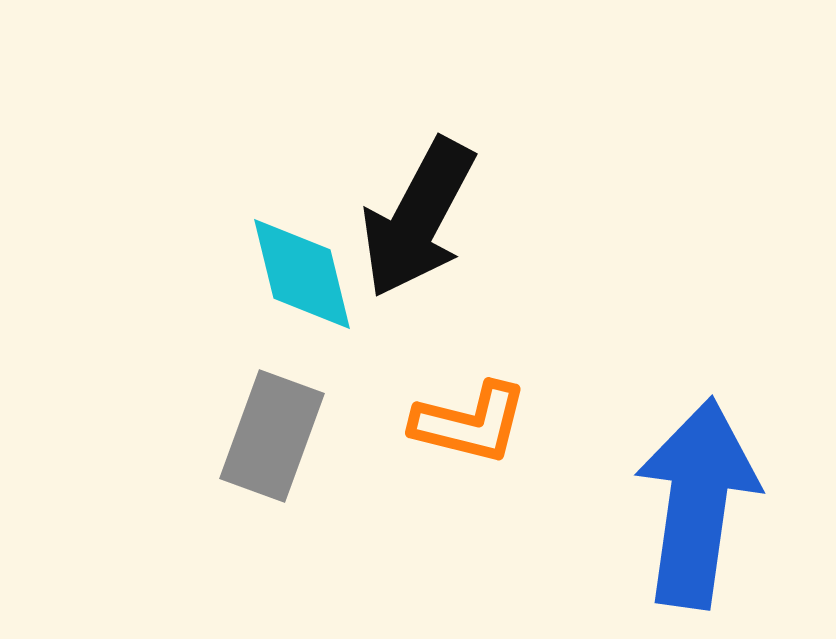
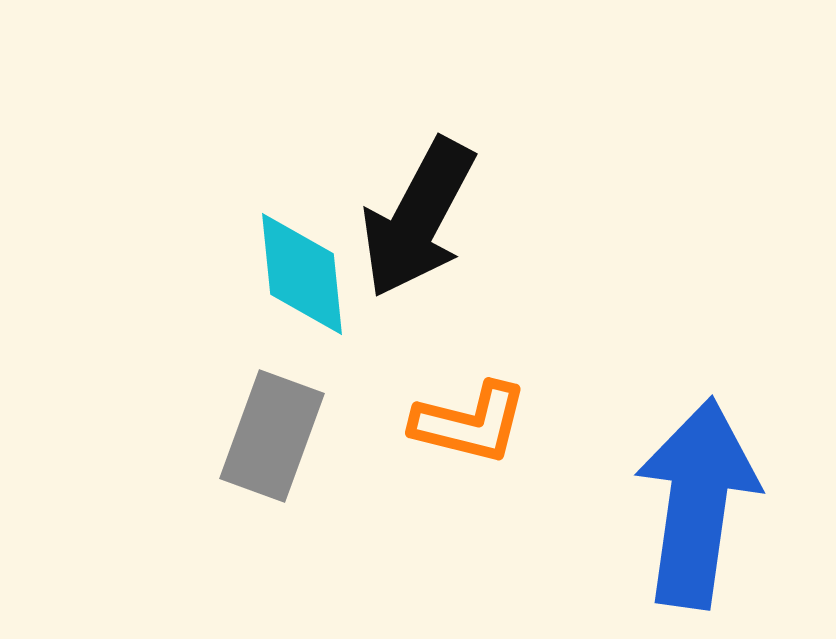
cyan diamond: rotated 8 degrees clockwise
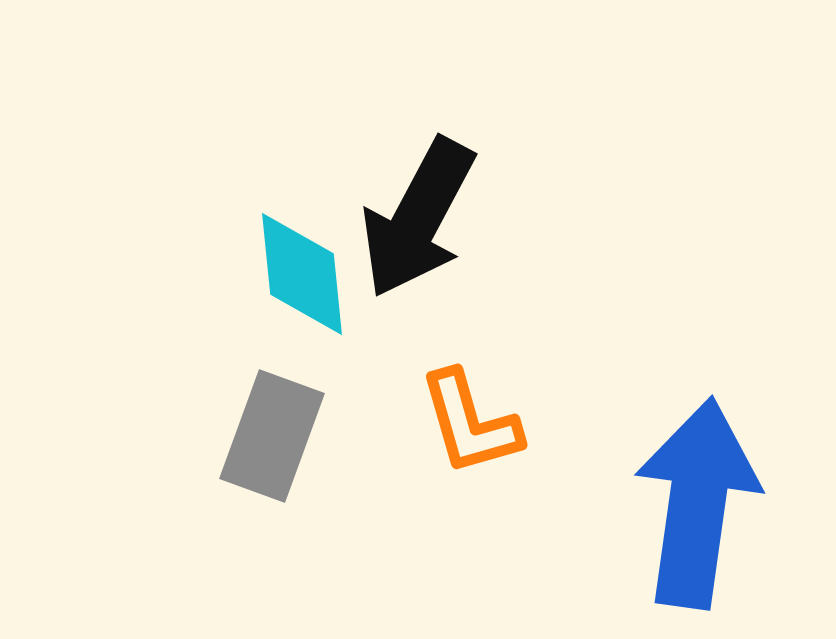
orange L-shape: rotated 60 degrees clockwise
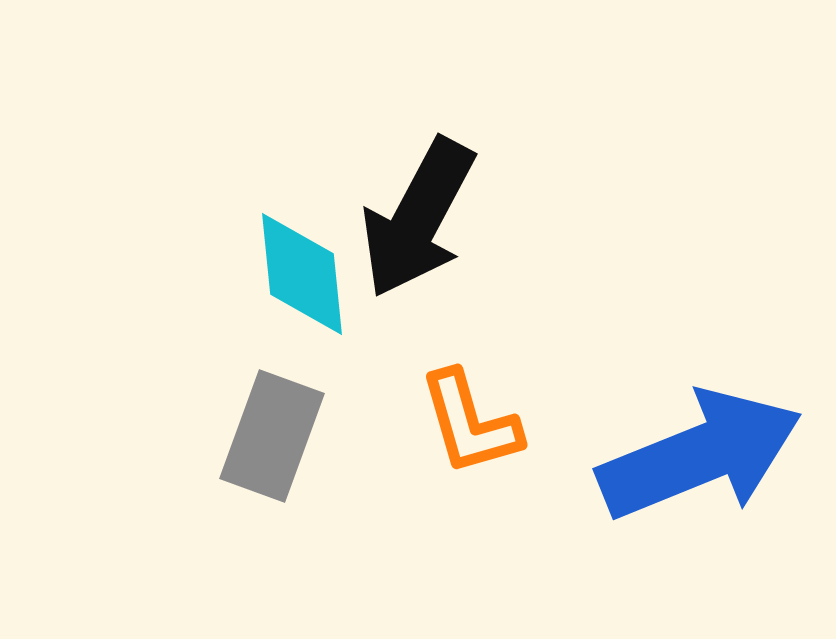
blue arrow: moved 3 px right, 48 px up; rotated 60 degrees clockwise
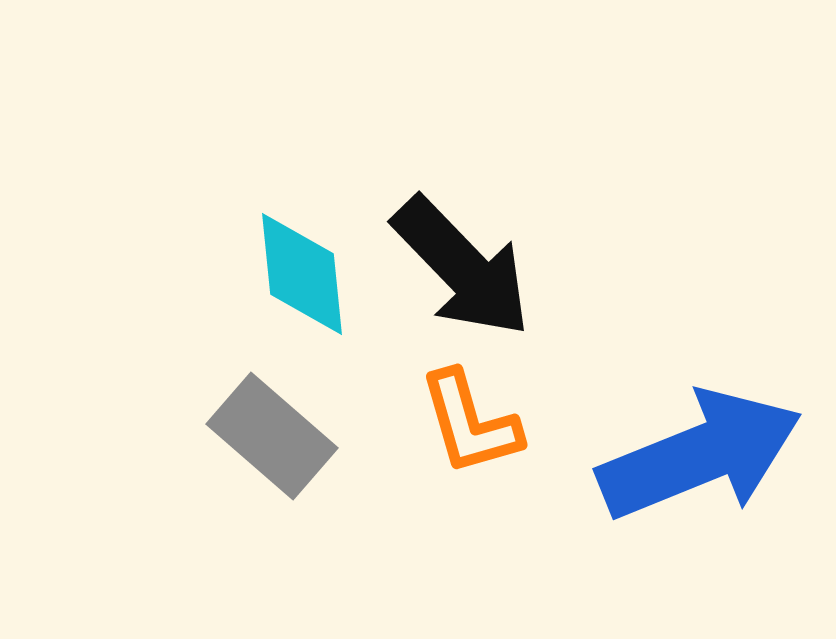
black arrow: moved 44 px right, 49 px down; rotated 72 degrees counterclockwise
gray rectangle: rotated 69 degrees counterclockwise
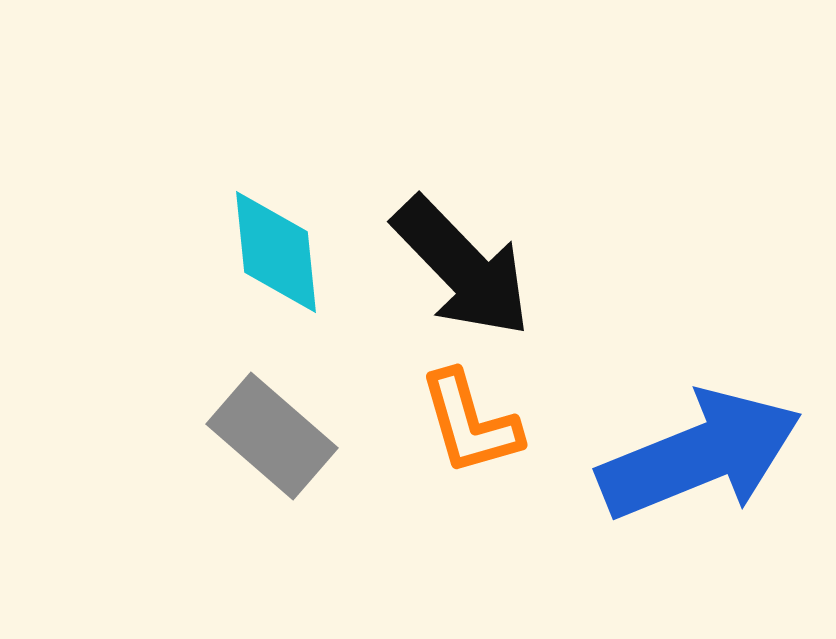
cyan diamond: moved 26 px left, 22 px up
